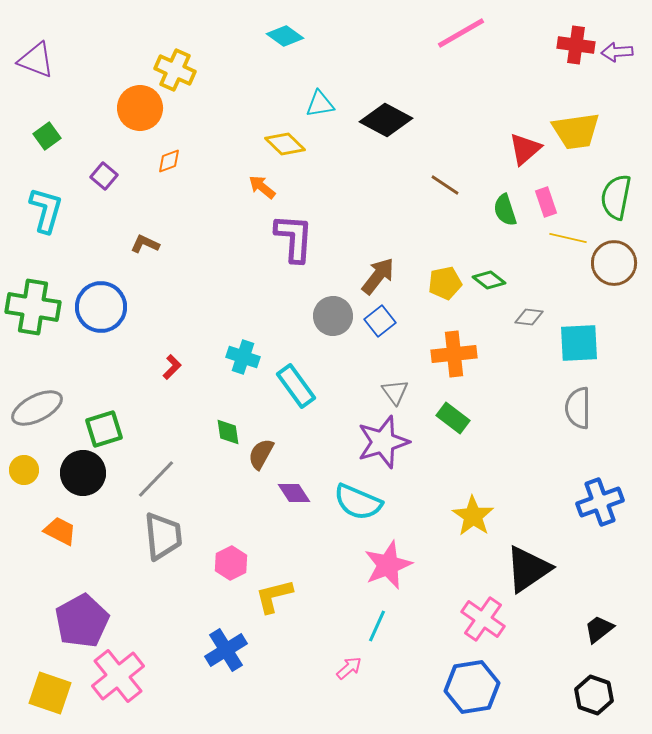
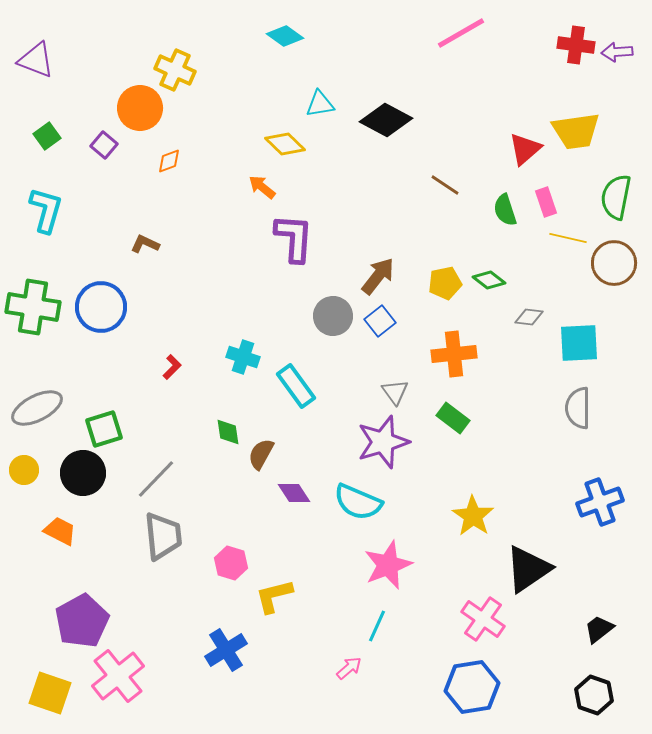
purple square at (104, 176): moved 31 px up
pink hexagon at (231, 563): rotated 16 degrees counterclockwise
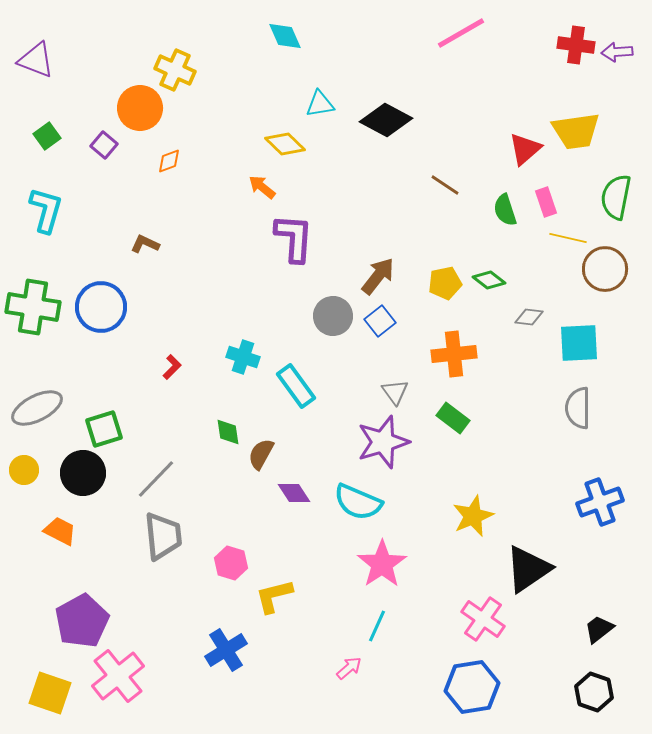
cyan diamond at (285, 36): rotated 30 degrees clockwise
brown circle at (614, 263): moved 9 px left, 6 px down
yellow star at (473, 516): rotated 15 degrees clockwise
pink star at (388, 565): moved 6 px left, 1 px up; rotated 12 degrees counterclockwise
black hexagon at (594, 695): moved 3 px up
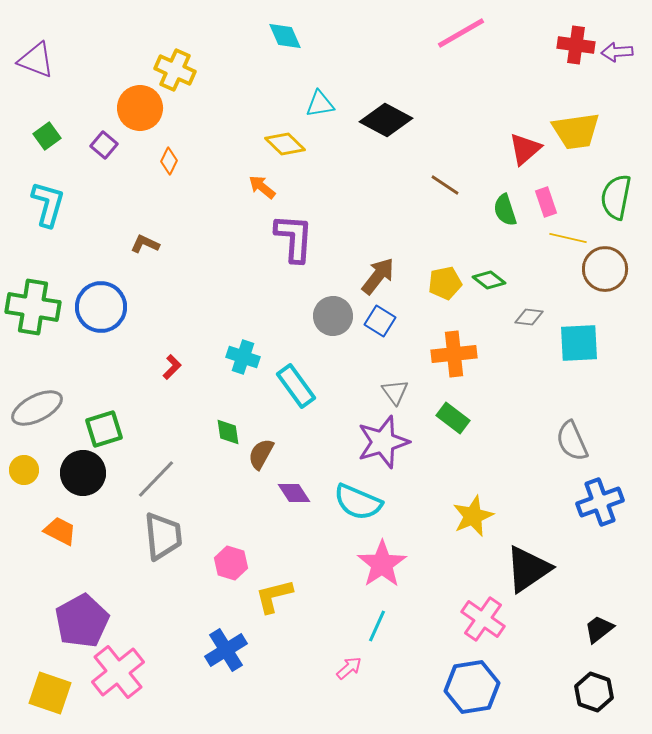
orange diamond at (169, 161): rotated 44 degrees counterclockwise
cyan L-shape at (46, 210): moved 2 px right, 6 px up
blue square at (380, 321): rotated 20 degrees counterclockwise
gray semicircle at (578, 408): moved 6 px left, 33 px down; rotated 24 degrees counterclockwise
pink cross at (118, 676): moved 4 px up
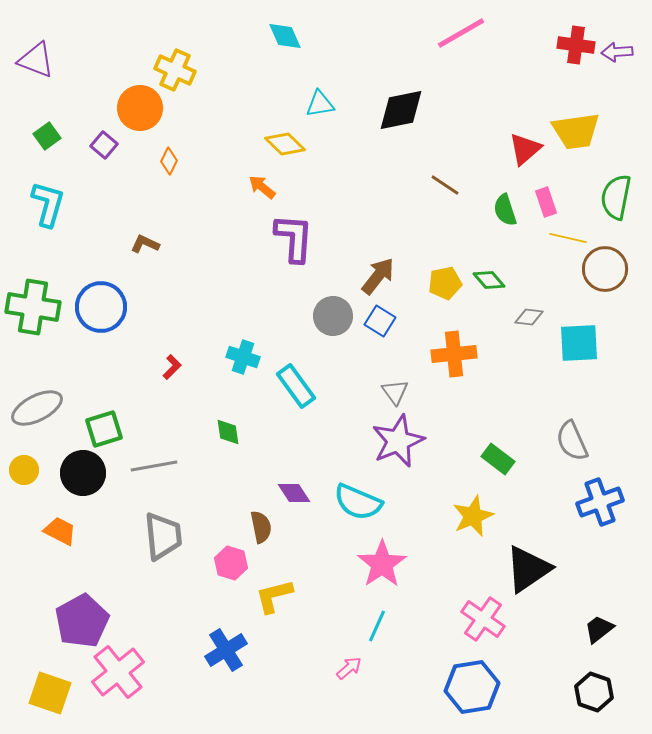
black diamond at (386, 120): moved 15 px right, 10 px up; rotated 39 degrees counterclockwise
green diamond at (489, 280): rotated 12 degrees clockwise
green rectangle at (453, 418): moved 45 px right, 41 px down
purple star at (383, 442): moved 15 px right, 1 px up; rotated 6 degrees counterclockwise
brown semicircle at (261, 454): moved 73 px down; rotated 140 degrees clockwise
gray line at (156, 479): moved 2 px left, 13 px up; rotated 36 degrees clockwise
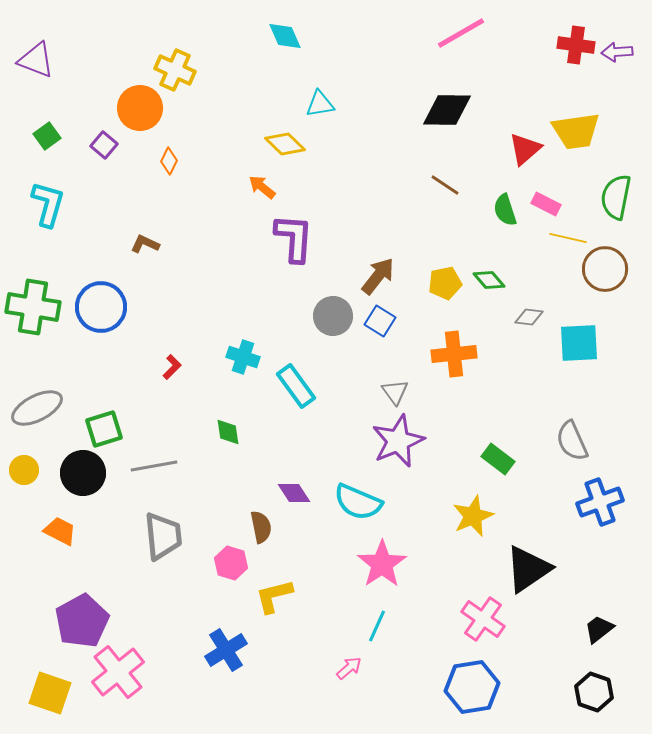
black diamond at (401, 110): moved 46 px right; rotated 12 degrees clockwise
pink rectangle at (546, 202): moved 2 px down; rotated 44 degrees counterclockwise
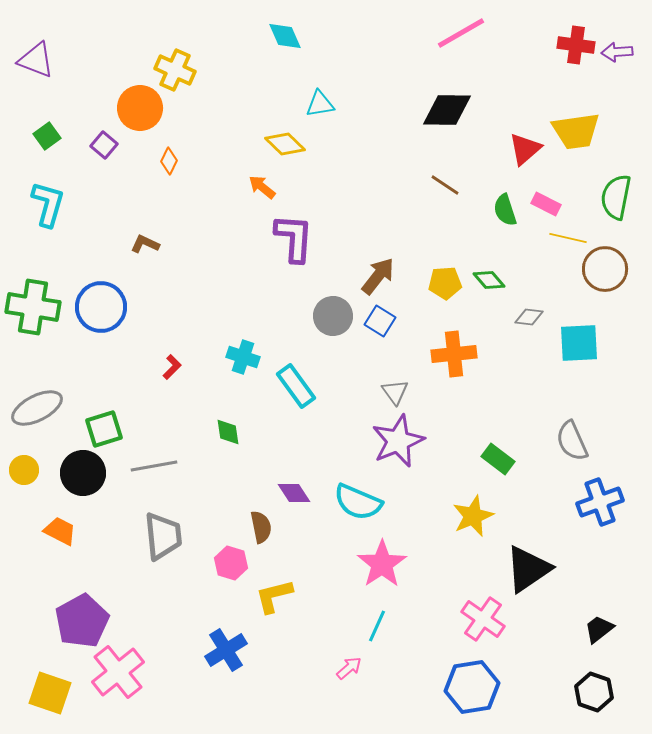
yellow pentagon at (445, 283): rotated 8 degrees clockwise
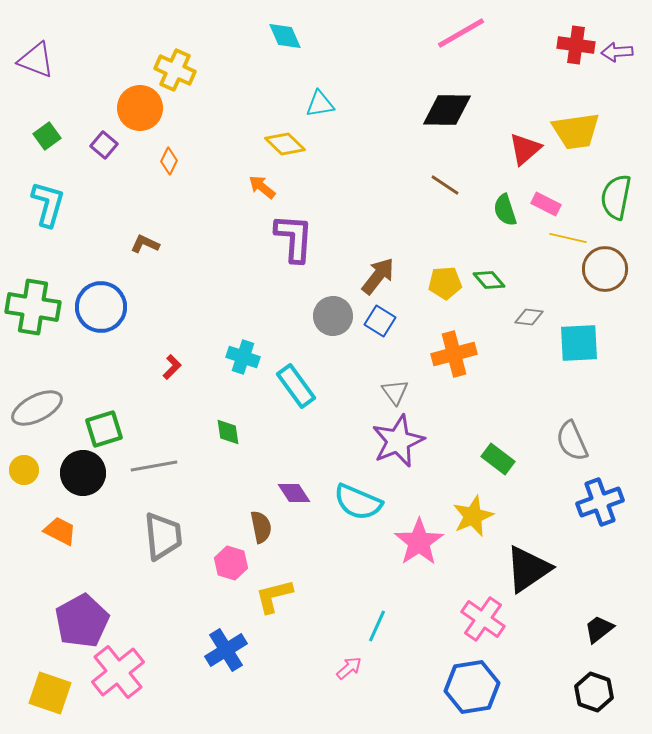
orange cross at (454, 354): rotated 9 degrees counterclockwise
pink star at (382, 564): moved 37 px right, 22 px up
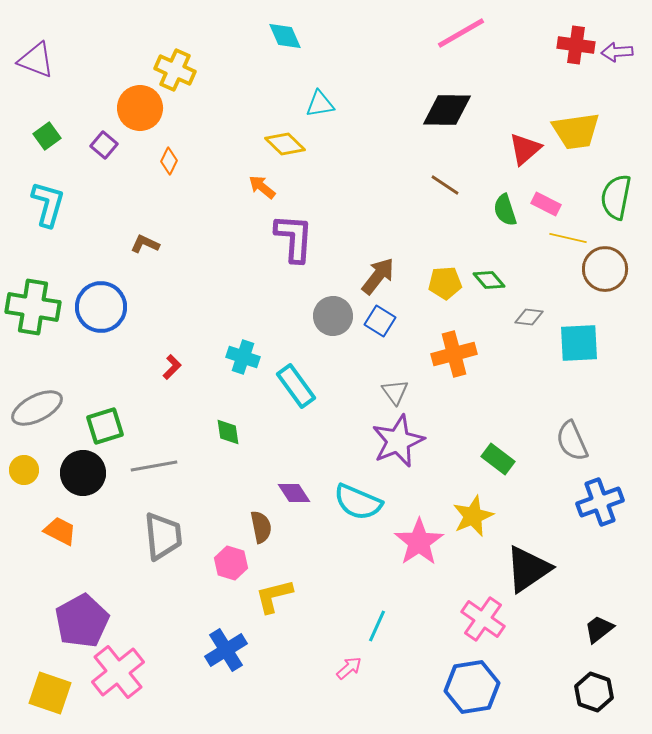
green square at (104, 429): moved 1 px right, 3 px up
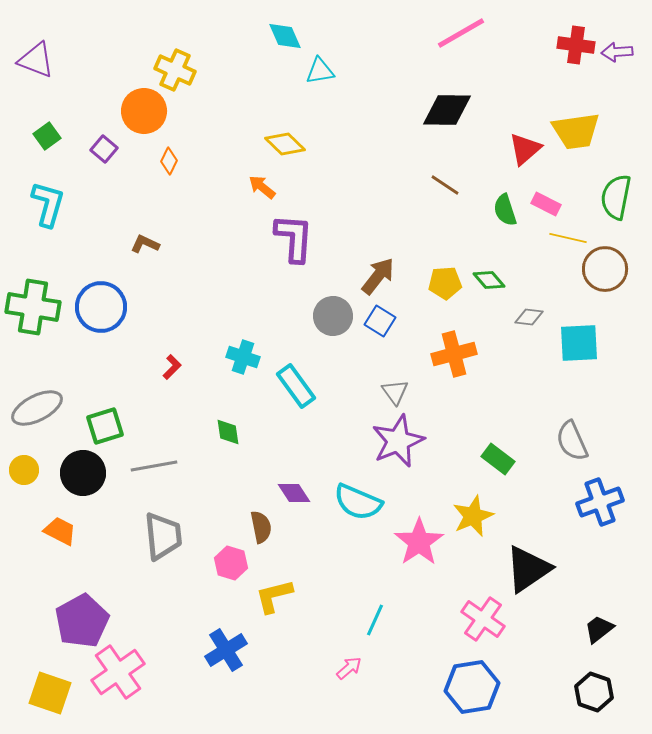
cyan triangle at (320, 104): moved 33 px up
orange circle at (140, 108): moved 4 px right, 3 px down
purple square at (104, 145): moved 4 px down
cyan line at (377, 626): moved 2 px left, 6 px up
pink cross at (118, 672): rotated 4 degrees clockwise
